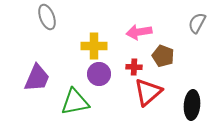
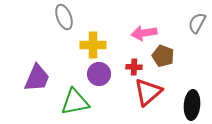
gray ellipse: moved 17 px right
pink arrow: moved 5 px right, 1 px down
yellow cross: moved 1 px left, 1 px up
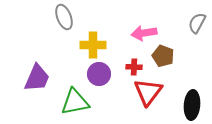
red triangle: rotated 12 degrees counterclockwise
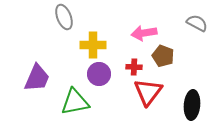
gray semicircle: rotated 90 degrees clockwise
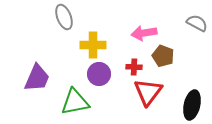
black ellipse: rotated 8 degrees clockwise
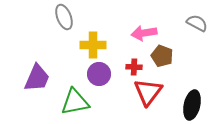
brown pentagon: moved 1 px left
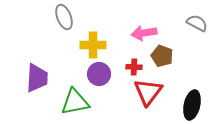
purple trapezoid: rotated 20 degrees counterclockwise
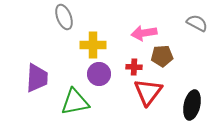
brown pentagon: rotated 25 degrees counterclockwise
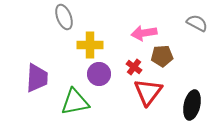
yellow cross: moved 3 px left
red cross: rotated 35 degrees clockwise
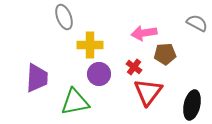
brown pentagon: moved 3 px right, 2 px up
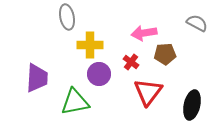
gray ellipse: moved 3 px right; rotated 10 degrees clockwise
red cross: moved 3 px left, 5 px up
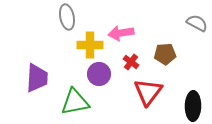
pink arrow: moved 23 px left
black ellipse: moved 1 px right, 1 px down; rotated 12 degrees counterclockwise
